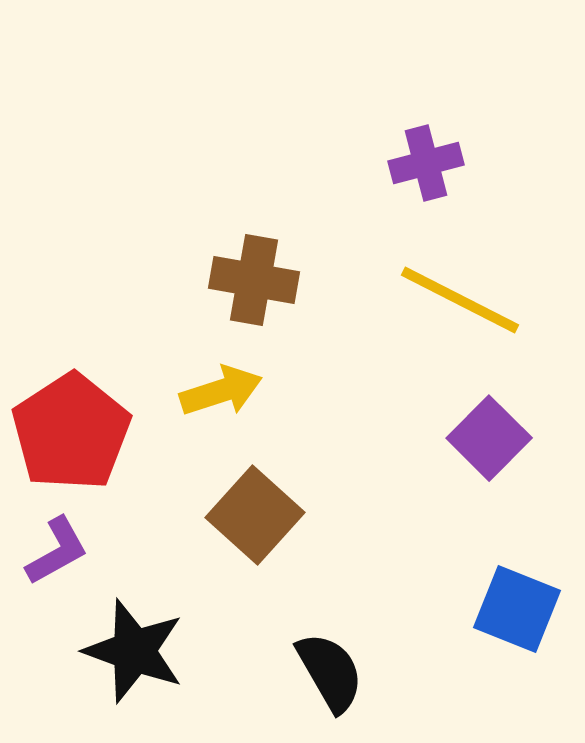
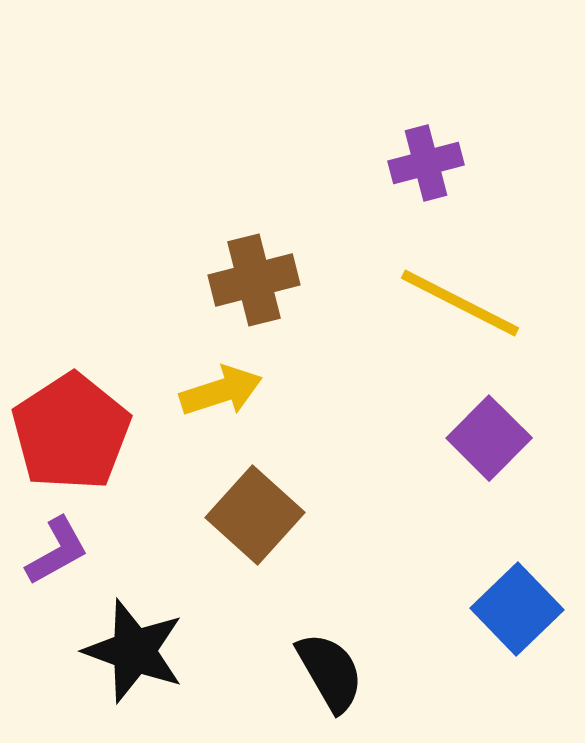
brown cross: rotated 24 degrees counterclockwise
yellow line: moved 3 px down
blue square: rotated 24 degrees clockwise
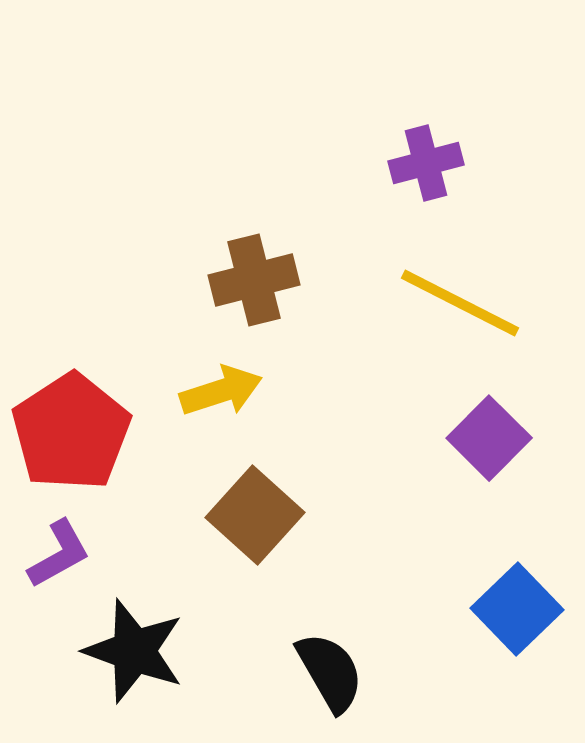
purple L-shape: moved 2 px right, 3 px down
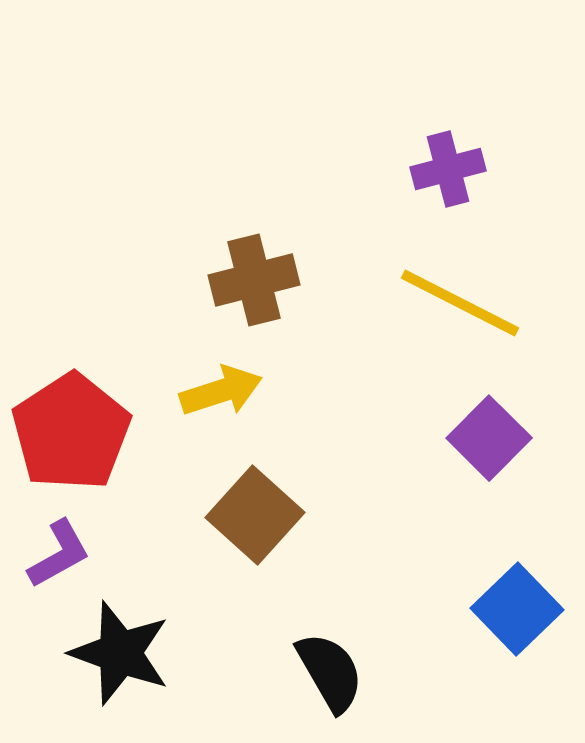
purple cross: moved 22 px right, 6 px down
black star: moved 14 px left, 2 px down
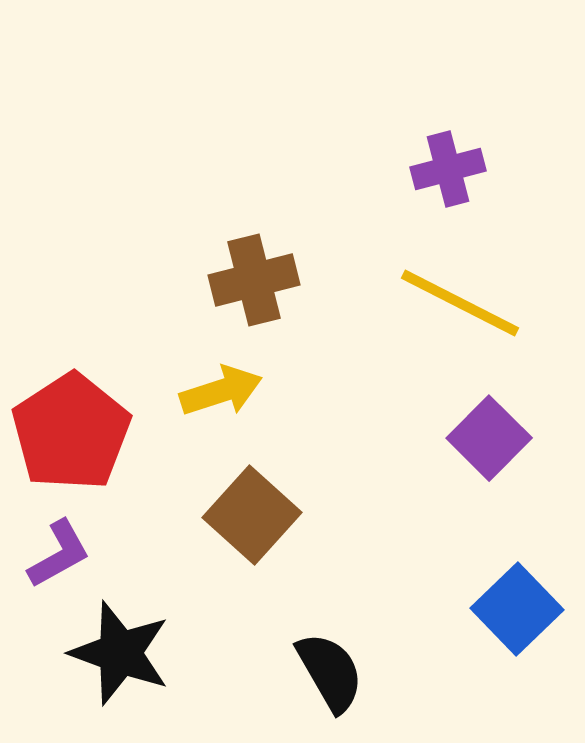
brown square: moved 3 px left
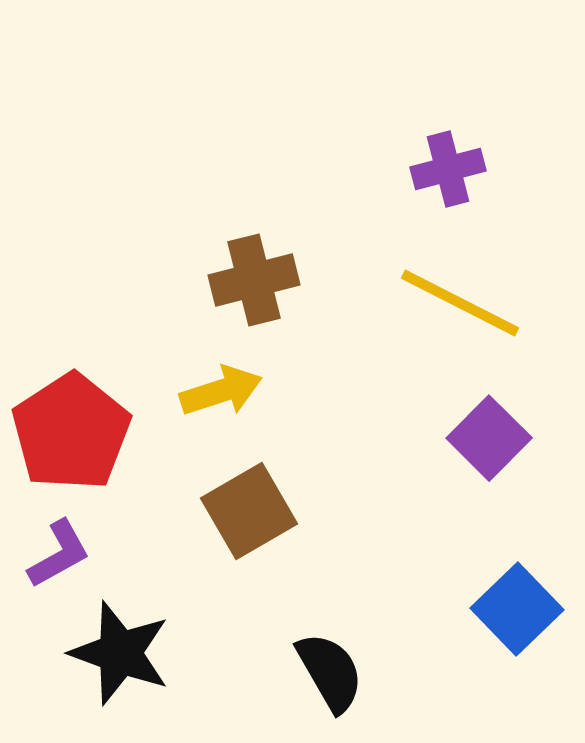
brown square: moved 3 px left, 4 px up; rotated 18 degrees clockwise
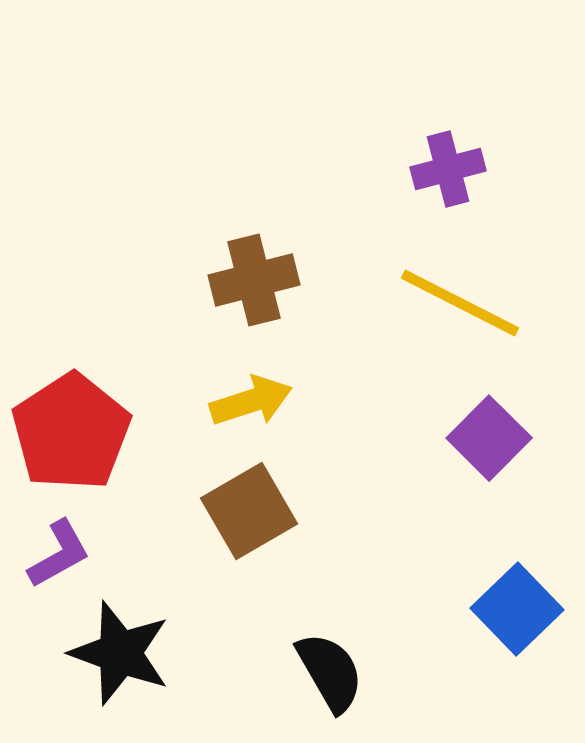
yellow arrow: moved 30 px right, 10 px down
